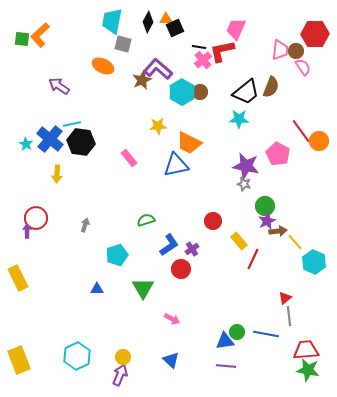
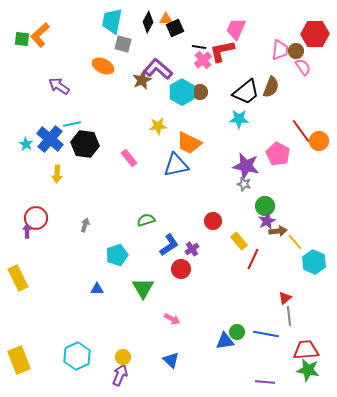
black hexagon at (81, 142): moved 4 px right, 2 px down
purple line at (226, 366): moved 39 px right, 16 px down
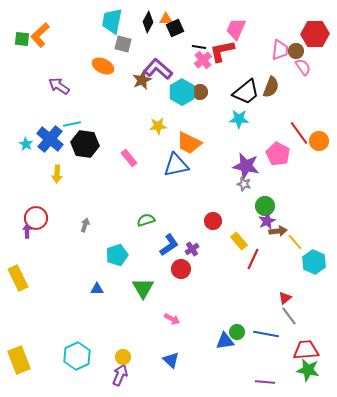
red line at (301, 131): moved 2 px left, 2 px down
gray line at (289, 316): rotated 30 degrees counterclockwise
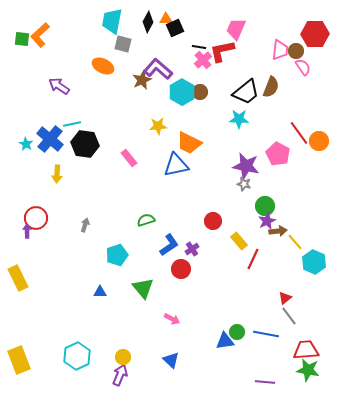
green triangle at (143, 288): rotated 10 degrees counterclockwise
blue triangle at (97, 289): moved 3 px right, 3 px down
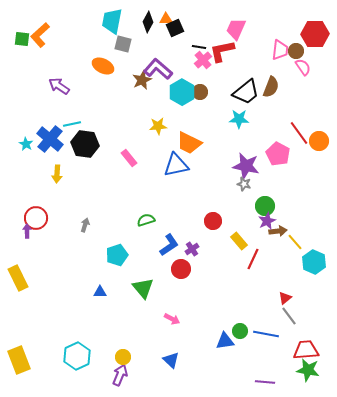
green circle at (237, 332): moved 3 px right, 1 px up
